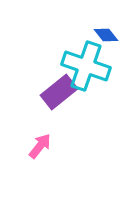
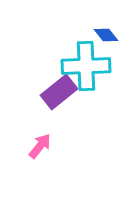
cyan cross: rotated 21 degrees counterclockwise
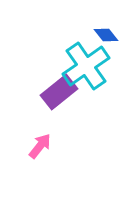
cyan cross: rotated 33 degrees counterclockwise
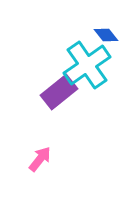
cyan cross: moved 1 px right, 1 px up
pink arrow: moved 13 px down
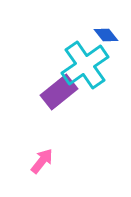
cyan cross: moved 2 px left
pink arrow: moved 2 px right, 2 px down
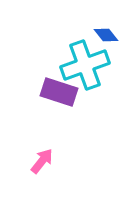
cyan cross: rotated 15 degrees clockwise
purple rectangle: rotated 57 degrees clockwise
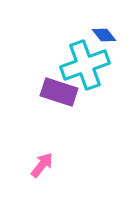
blue diamond: moved 2 px left
pink arrow: moved 4 px down
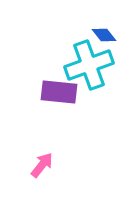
cyan cross: moved 4 px right
purple rectangle: rotated 12 degrees counterclockwise
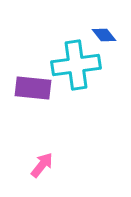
cyan cross: moved 13 px left; rotated 12 degrees clockwise
purple rectangle: moved 26 px left, 4 px up
